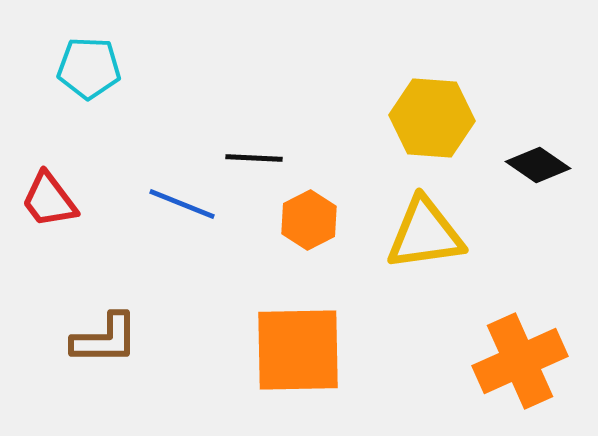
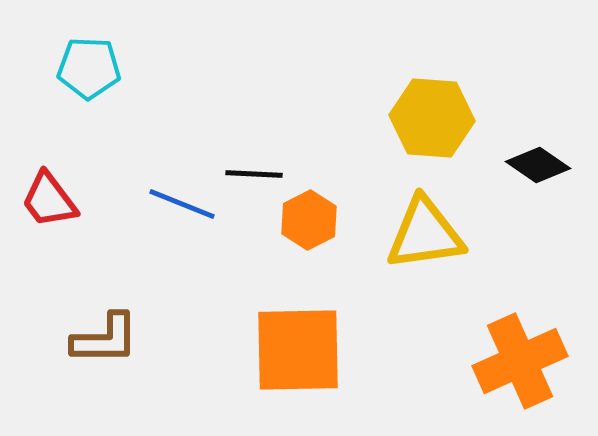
black line: moved 16 px down
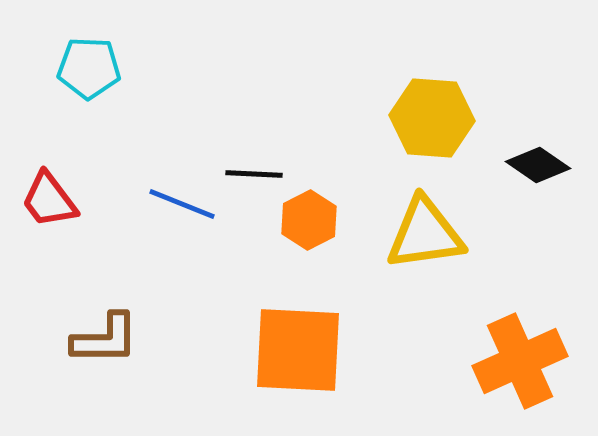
orange square: rotated 4 degrees clockwise
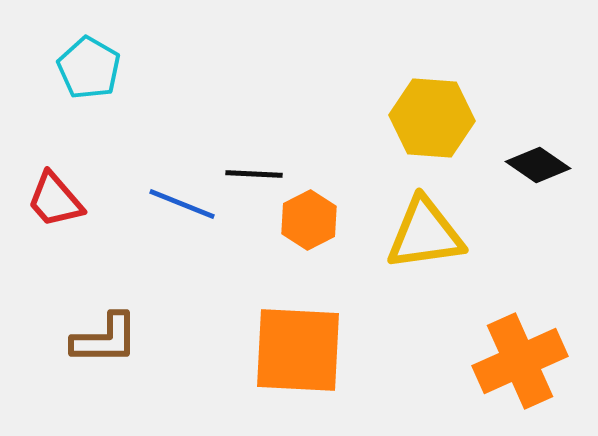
cyan pentagon: rotated 28 degrees clockwise
red trapezoid: moved 6 px right; rotated 4 degrees counterclockwise
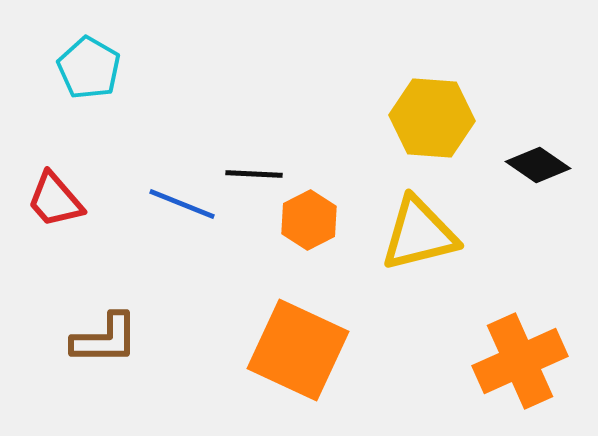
yellow triangle: moved 6 px left; rotated 6 degrees counterclockwise
orange square: rotated 22 degrees clockwise
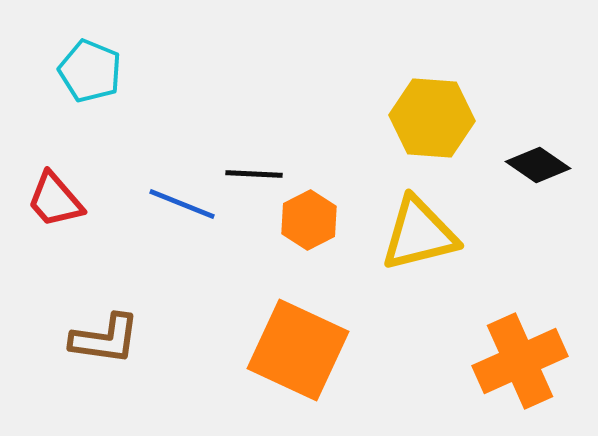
cyan pentagon: moved 1 px right, 3 px down; rotated 8 degrees counterclockwise
brown L-shape: rotated 8 degrees clockwise
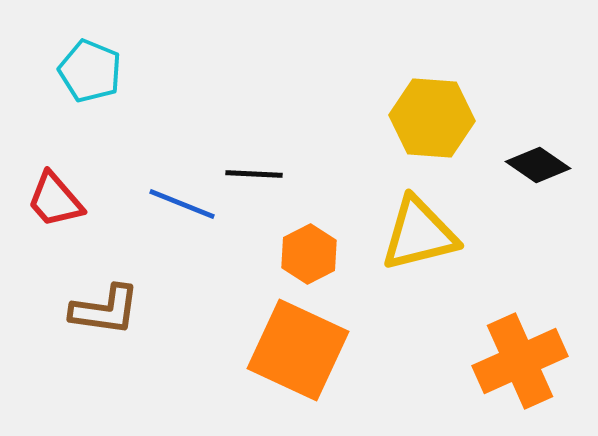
orange hexagon: moved 34 px down
brown L-shape: moved 29 px up
